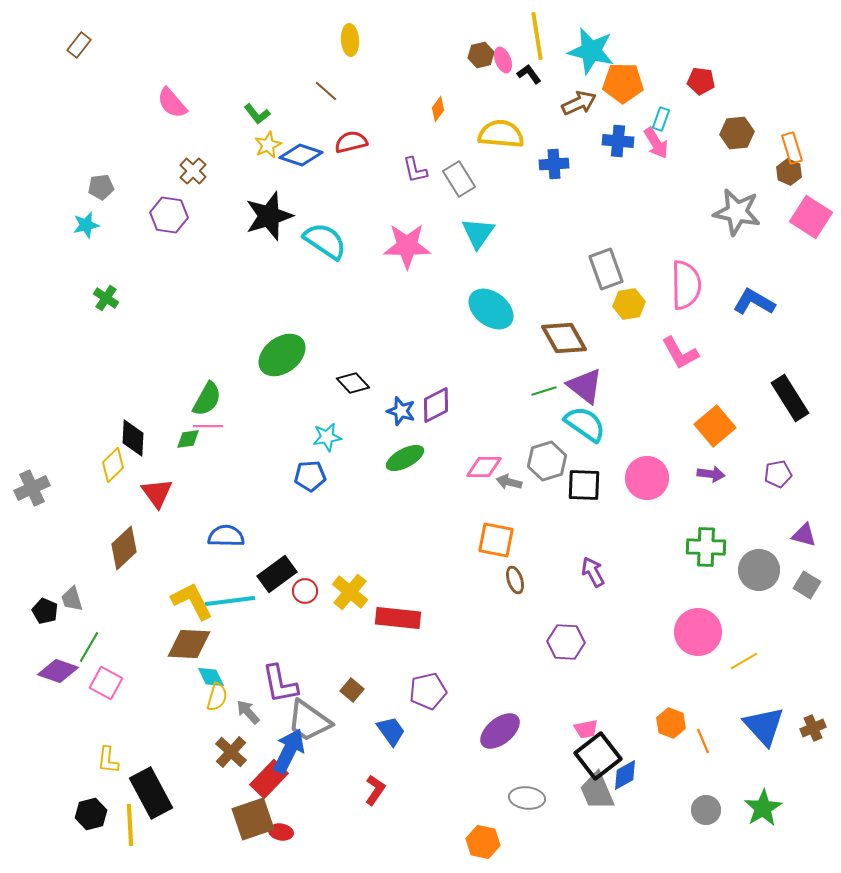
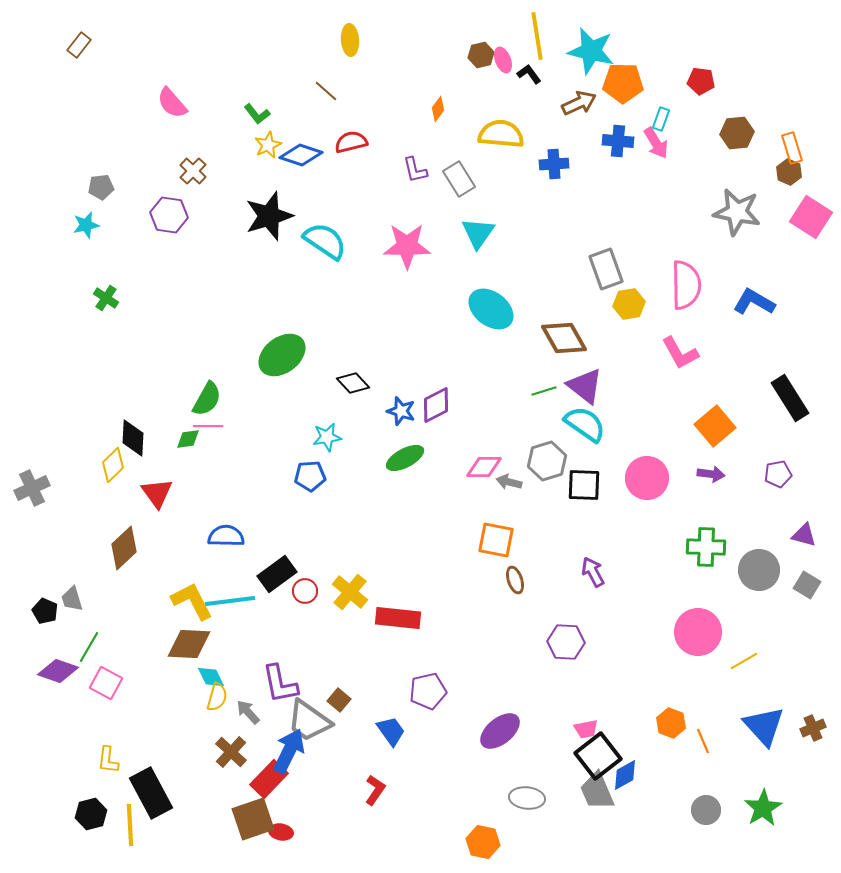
brown square at (352, 690): moved 13 px left, 10 px down
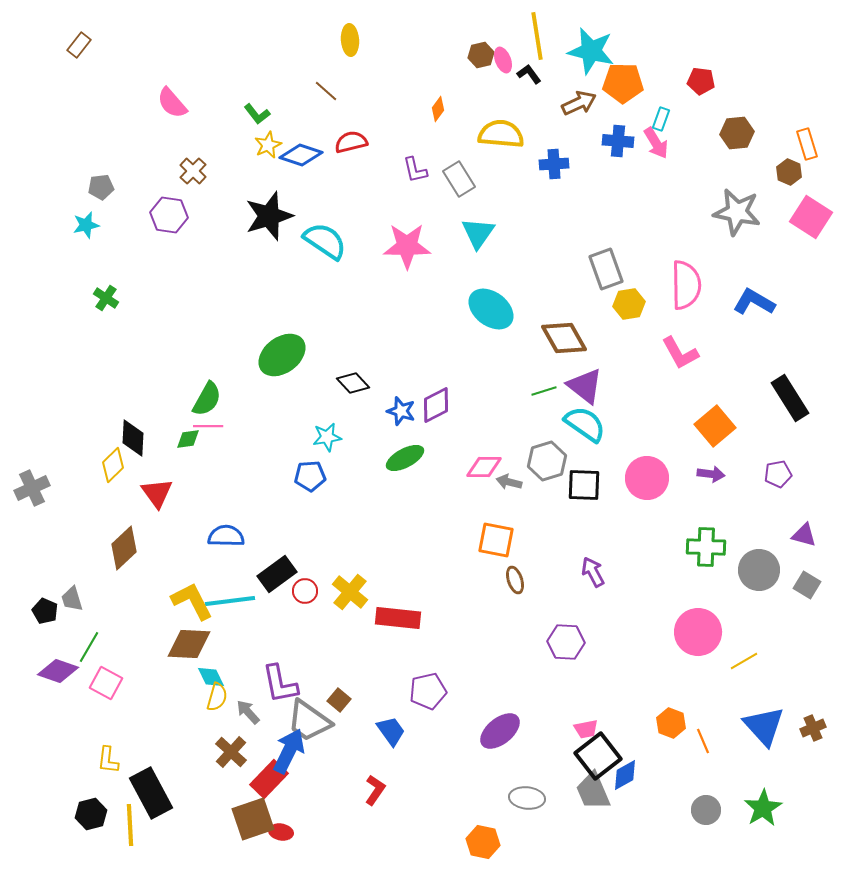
orange rectangle at (792, 148): moved 15 px right, 4 px up
gray trapezoid at (597, 791): moved 4 px left
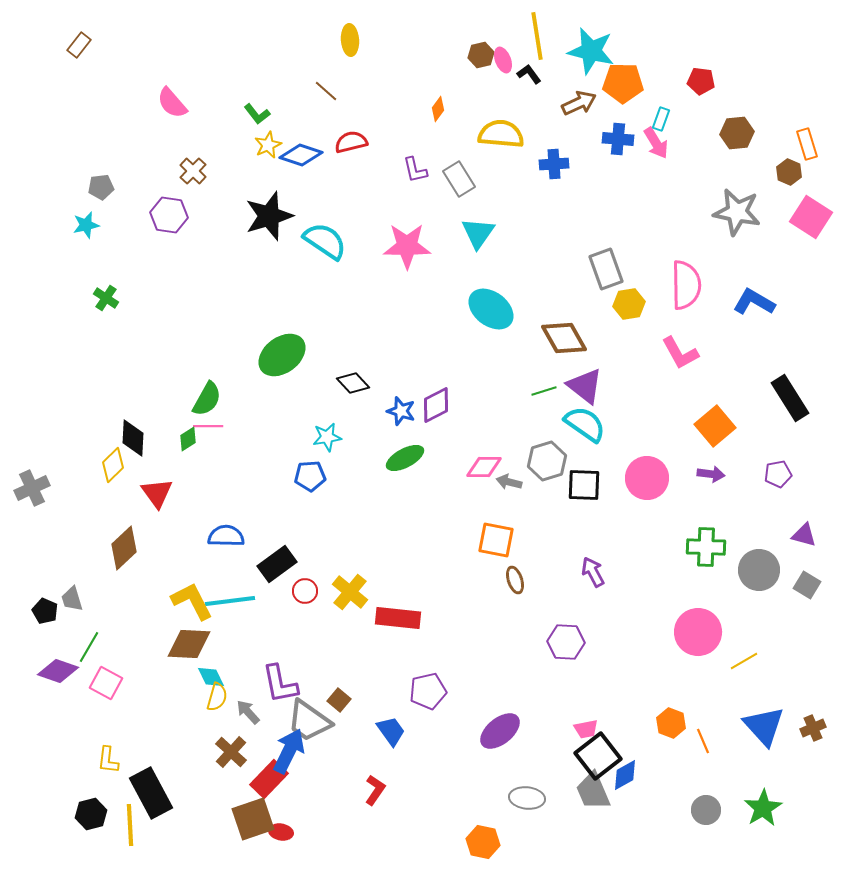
blue cross at (618, 141): moved 2 px up
green diamond at (188, 439): rotated 25 degrees counterclockwise
black rectangle at (277, 574): moved 10 px up
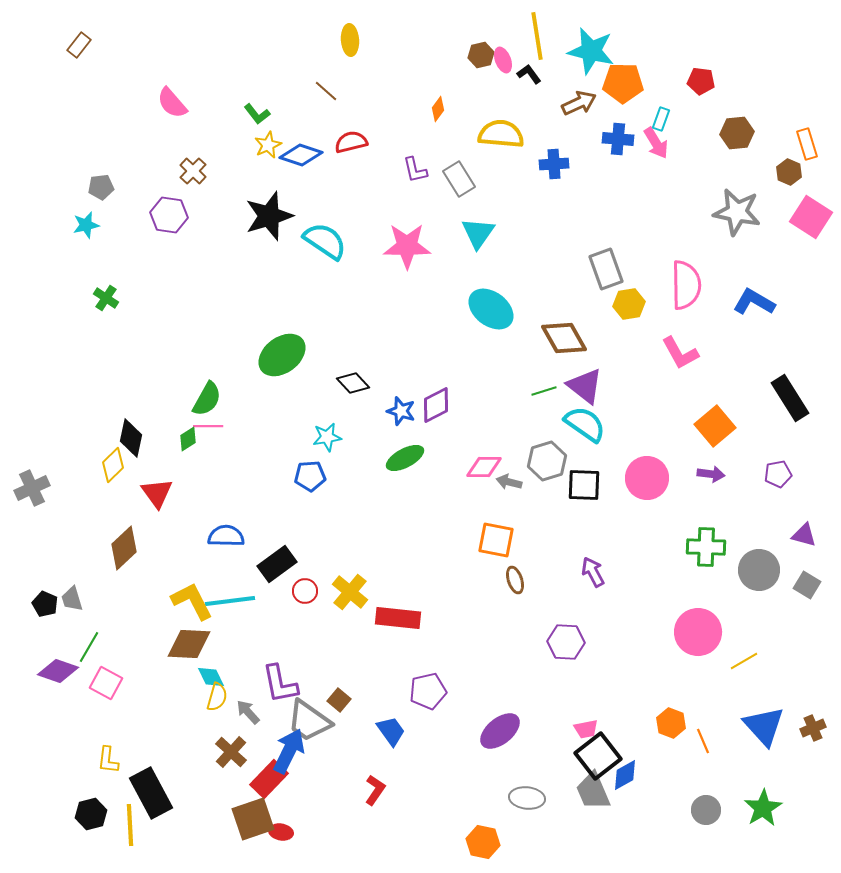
black diamond at (133, 438): moved 2 px left; rotated 9 degrees clockwise
black pentagon at (45, 611): moved 7 px up
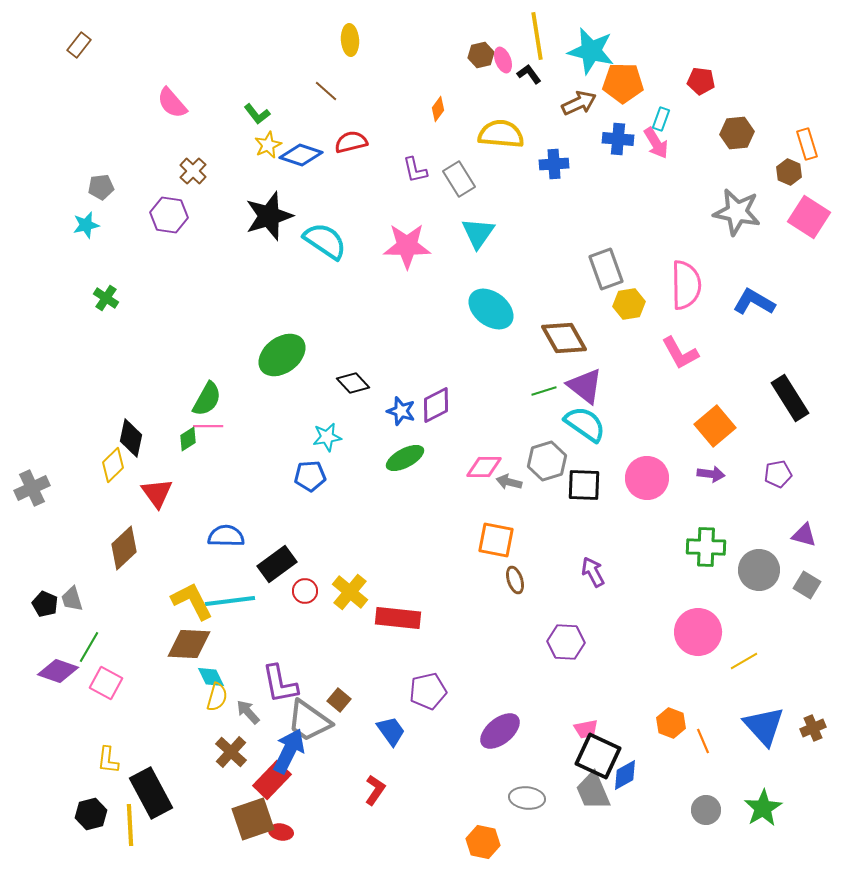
pink square at (811, 217): moved 2 px left
black square at (598, 756): rotated 27 degrees counterclockwise
red rectangle at (269, 779): moved 3 px right, 1 px down
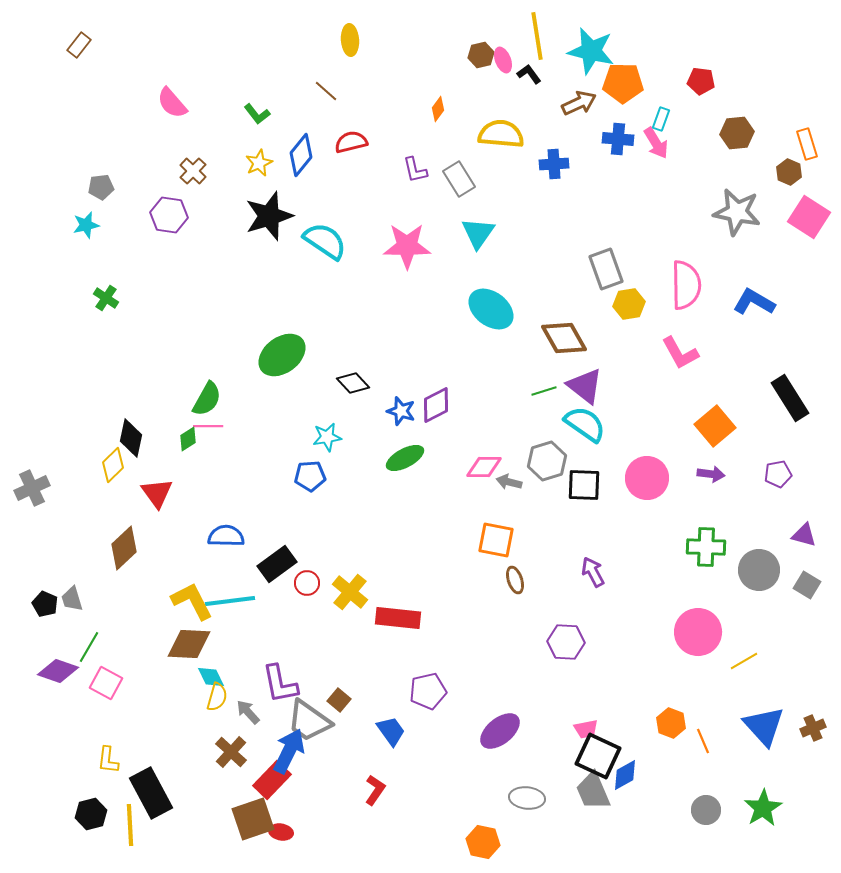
yellow star at (268, 145): moved 9 px left, 18 px down
blue diamond at (301, 155): rotated 69 degrees counterclockwise
red circle at (305, 591): moved 2 px right, 8 px up
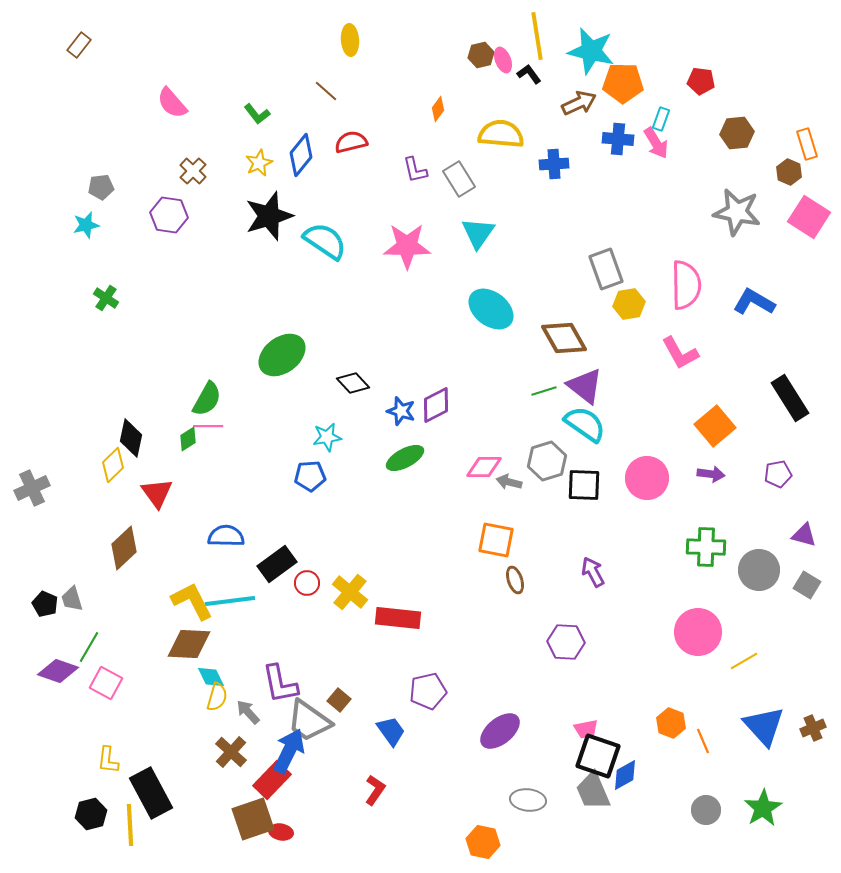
black square at (598, 756): rotated 6 degrees counterclockwise
gray ellipse at (527, 798): moved 1 px right, 2 px down
